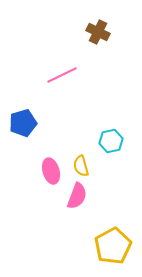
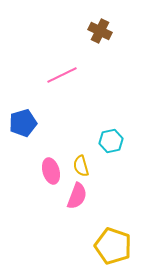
brown cross: moved 2 px right, 1 px up
yellow pentagon: rotated 24 degrees counterclockwise
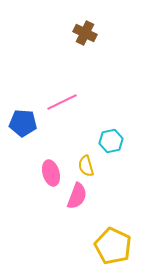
brown cross: moved 15 px left, 2 px down
pink line: moved 27 px down
blue pentagon: rotated 20 degrees clockwise
yellow semicircle: moved 5 px right
pink ellipse: moved 2 px down
yellow pentagon: rotated 6 degrees clockwise
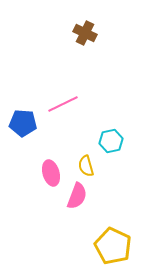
pink line: moved 1 px right, 2 px down
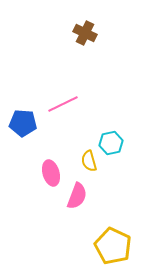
cyan hexagon: moved 2 px down
yellow semicircle: moved 3 px right, 5 px up
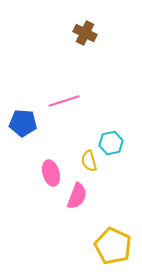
pink line: moved 1 px right, 3 px up; rotated 8 degrees clockwise
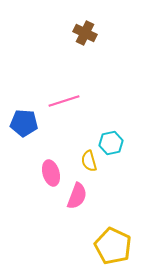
blue pentagon: moved 1 px right
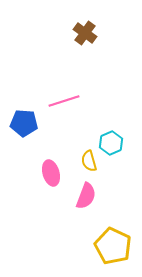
brown cross: rotated 10 degrees clockwise
cyan hexagon: rotated 10 degrees counterclockwise
pink semicircle: moved 9 px right
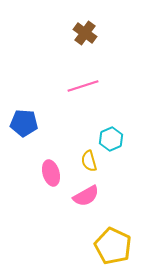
pink line: moved 19 px right, 15 px up
cyan hexagon: moved 4 px up
pink semicircle: rotated 40 degrees clockwise
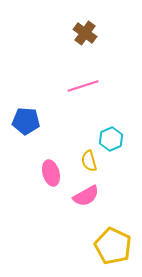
blue pentagon: moved 2 px right, 2 px up
